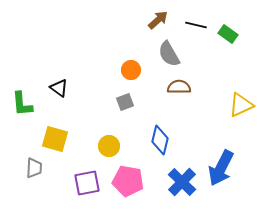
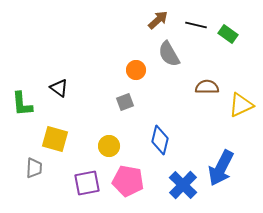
orange circle: moved 5 px right
brown semicircle: moved 28 px right
blue cross: moved 1 px right, 3 px down
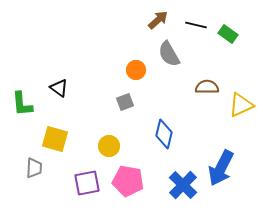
blue diamond: moved 4 px right, 6 px up
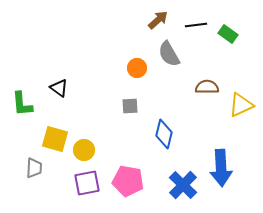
black line: rotated 20 degrees counterclockwise
orange circle: moved 1 px right, 2 px up
gray square: moved 5 px right, 4 px down; rotated 18 degrees clockwise
yellow circle: moved 25 px left, 4 px down
blue arrow: rotated 30 degrees counterclockwise
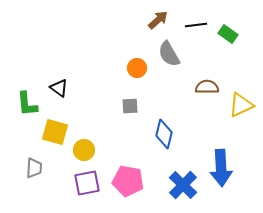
green L-shape: moved 5 px right
yellow square: moved 7 px up
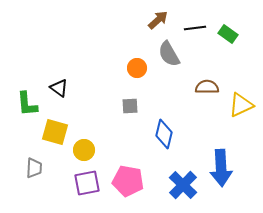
black line: moved 1 px left, 3 px down
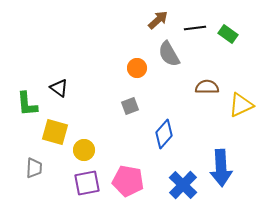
gray square: rotated 18 degrees counterclockwise
blue diamond: rotated 28 degrees clockwise
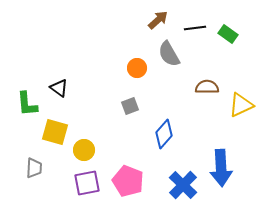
pink pentagon: rotated 12 degrees clockwise
